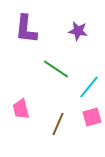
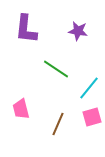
cyan line: moved 1 px down
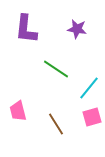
purple star: moved 1 px left, 2 px up
pink trapezoid: moved 3 px left, 2 px down
brown line: moved 2 px left; rotated 55 degrees counterclockwise
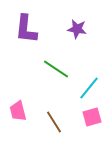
brown line: moved 2 px left, 2 px up
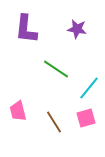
pink square: moved 6 px left, 1 px down
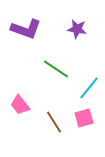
purple L-shape: rotated 76 degrees counterclockwise
pink trapezoid: moved 2 px right, 6 px up; rotated 25 degrees counterclockwise
pink square: moved 2 px left
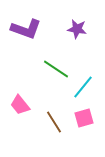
cyan line: moved 6 px left, 1 px up
